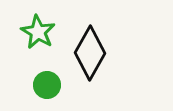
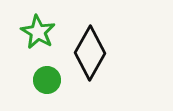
green circle: moved 5 px up
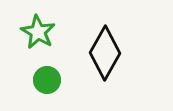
black diamond: moved 15 px right
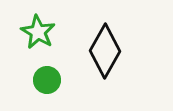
black diamond: moved 2 px up
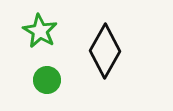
green star: moved 2 px right, 1 px up
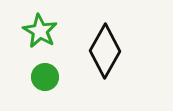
green circle: moved 2 px left, 3 px up
